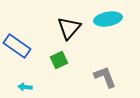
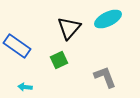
cyan ellipse: rotated 16 degrees counterclockwise
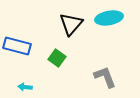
cyan ellipse: moved 1 px right, 1 px up; rotated 16 degrees clockwise
black triangle: moved 2 px right, 4 px up
blue rectangle: rotated 20 degrees counterclockwise
green square: moved 2 px left, 2 px up; rotated 30 degrees counterclockwise
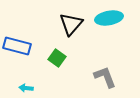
cyan arrow: moved 1 px right, 1 px down
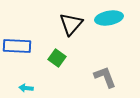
blue rectangle: rotated 12 degrees counterclockwise
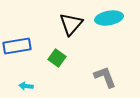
blue rectangle: rotated 12 degrees counterclockwise
cyan arrow: moved 2 px up
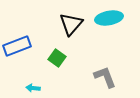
blue rectangle: rotated 12 degrees counterclockwise
cyan arrow: moved 7 px right, 2 px down
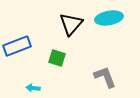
green square: rotated 18 degrees counterclockwise
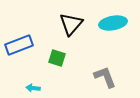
cyan ellipse: moved 4 px right, 5 px down
blue rectangle: moved 2 px right, 1 px up
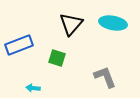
cyan ellipse: rotated 20 degrees clockwise
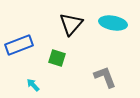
cyan arrow: moved 3 px up; rotated 40 degrees clockwise
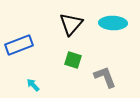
cyan ellipse: rotated 8 degrees counterclockwise
green square: moved 16 px right, 2 px down
